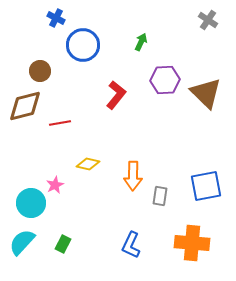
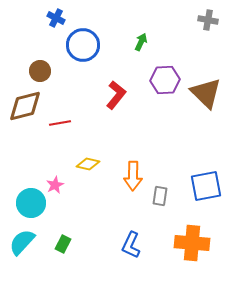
gray cross: rotated 24 degrees counterclockwise
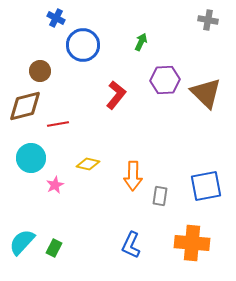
red line: moved 2 px left, 1 px down
cyan circle: moved 45 px up
green rectangle: moved 9 px left, 4 px down
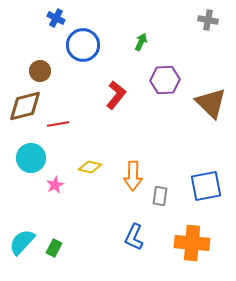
brown triangle: moved 5 px right, 10 px down
yellow diamond: moved 2 px right, 3 px down
blue L-shape: moved 3 px right, 8 px up
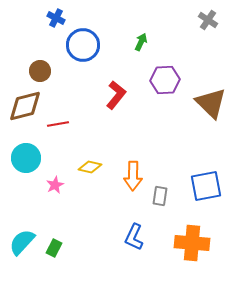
gray cross: rotated 24 degrees clockwise
cyan circle: moved 5 px left
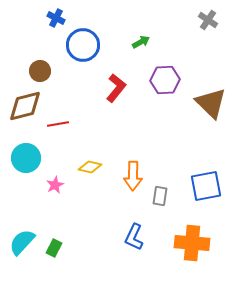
green arrow: rotated 36 degrees clockwise
red L-shape: moved 7 px up
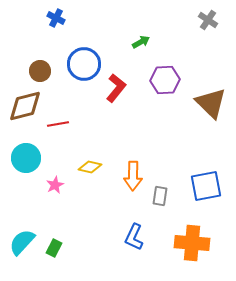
blue circle: moved 1 px right, 19 px down
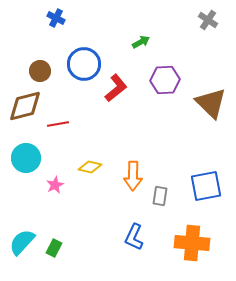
red L-shape: rotated 12 degrees clockwise
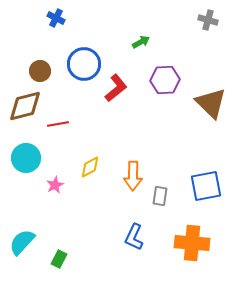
gray cross: rotated 18 degrees counterclockwise
yellow diamond: rotated 40 degrees counterclockwise
green rectangle: moved 5 px right, 11 px down
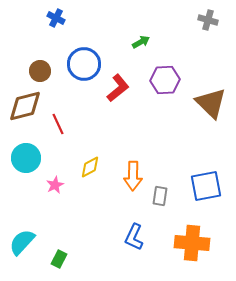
red L-shape: moved 2 px right
red line: rotated 75 degrees clockwise
